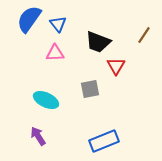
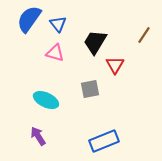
black trapezoid: moved 3 px left; rotated 100 degrees clockwise
pink triangle: rotated 18 degrees clockwise
red triangle: moved 1 px left, 1 px up
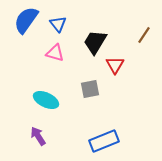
blue semicircle: moved 3 px left, 1 px down
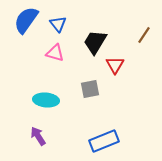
cyan ellipse: rotated 20 degrees counterclockwise
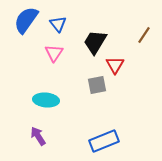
pink triangle: moved 1 px left; rotated 48 degrees clockwise
gray square: moved 7 px right, 4 px up
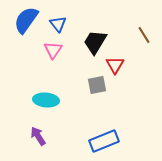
brown line: rotated 66 degrees counterclockwise
pink triangle: moved 1 px left, 3 px up
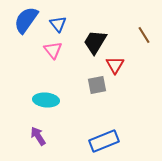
pink triangle: rotated 12 degrees counterclockwise
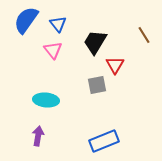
purple arrow: rotated 42 degrees clockwise
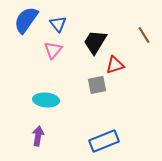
pink triangle: rotated 18 degrees clockwise
red triangle: rotated 42 degrees clockwise
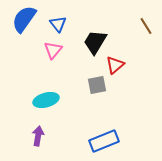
blue semicircle: moved 2 px left, 1 px up
brown line: moved 2 px right, 9 px up
red triangle: rotated 24 degrees counterclockwise
cyan ellipse: rotated 20 degrees counterclockwise
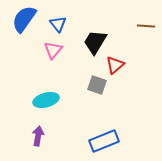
brown line: rotated 54 degrees counterclockwise
gray square: rotated 30 degrees clockwise
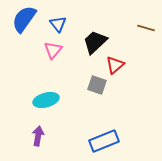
brown line: moved 2 px down; rotated 12 degrees clockwise
black trapezoid: rotated 16 degrees clockwise
